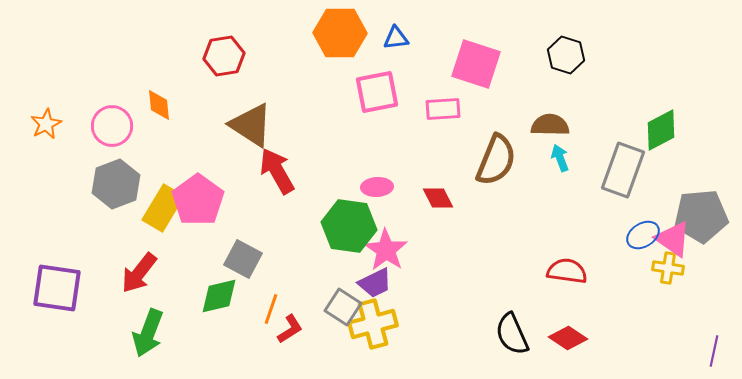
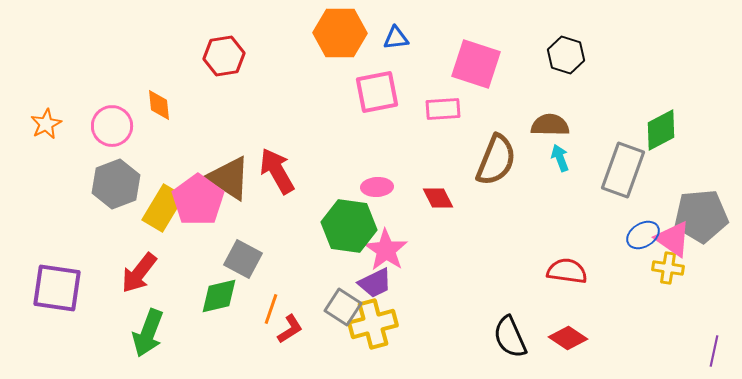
brown triangle at (251, 125): moved 22 px left, 53 px down
black semicircle at (512, 334): moved 2 px left, 3 px down
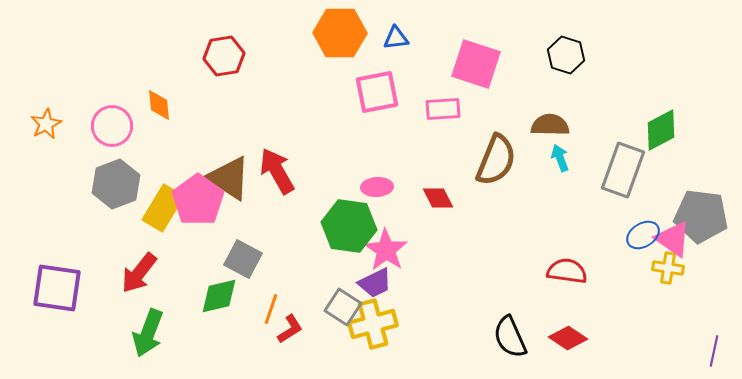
gray pentagon at (701, 216): rotated 12 degrees clockwise
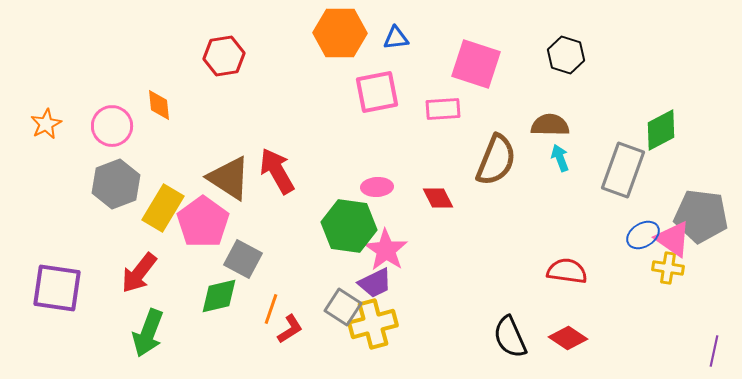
pink pentagon at (198, 200): moved 5 px right, 22 px down
